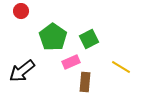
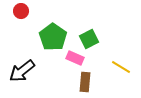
pink rectangle: moved 4 px right, 4 px up; rotated 48 degrees clockwise
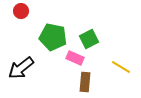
green pentagon: rotated 24 degrees counterclockwise
black arrow: moved 1 px left, 3 px up
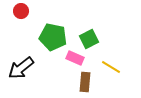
yellow line: moved 10 px left
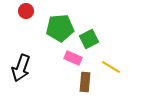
red circle: moved 5 px right
green pentagon: moved 7 px right, 9 px up; rotated 16 degrees counterclockwise
pink rectangle: moved 2 px left
black arrow: rotated 32 degrees counterclockwise
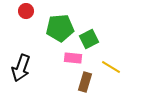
pink rectangle: rotated 18 degrees counterclockwise
brown rectangle: rotated 12 degrees clockwise
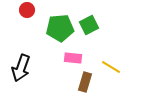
red circle: moved 1 px right, 1 px up
green square: moved 14 px up
